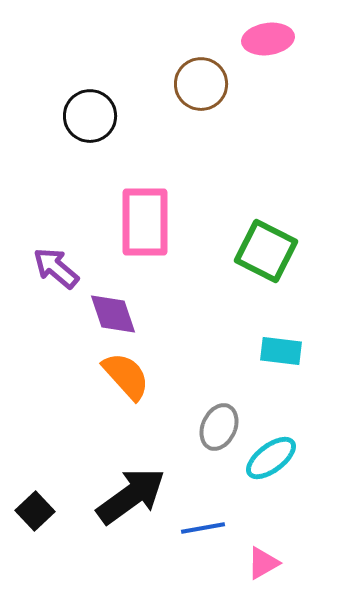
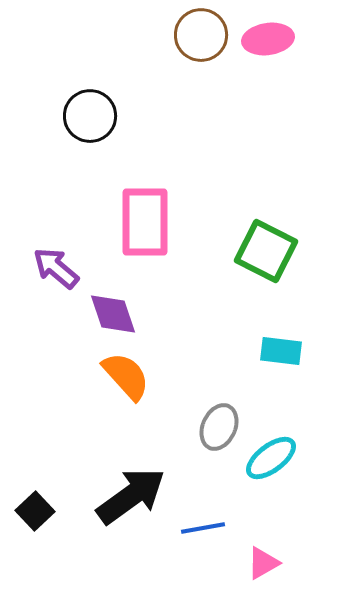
brown circle: moved 49 px up
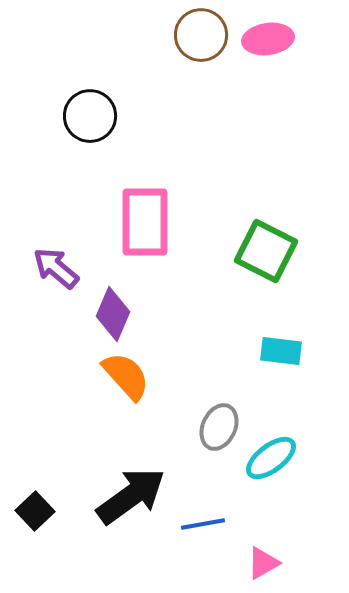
purple diamond: rotated 42 degrees clockwise
blue line: moved 4 px up
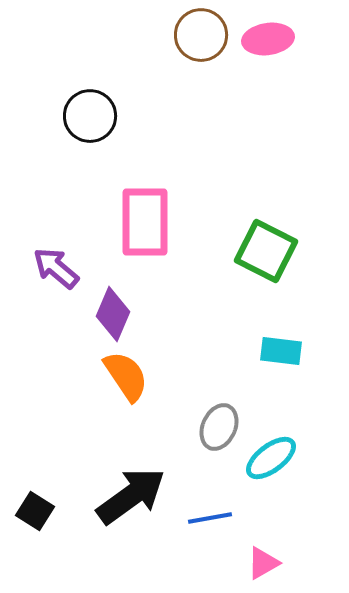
orange semicircle: rotated 8 degrees clockwise
black square: rotated 15 degrees counterclockwise
blue line: moved 7 px right, 6 px up
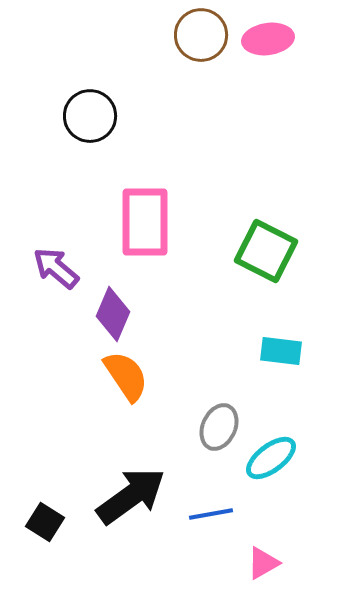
black square: moved 10 px right, 11 px down
blue line: moved 1 px right, 4 px up
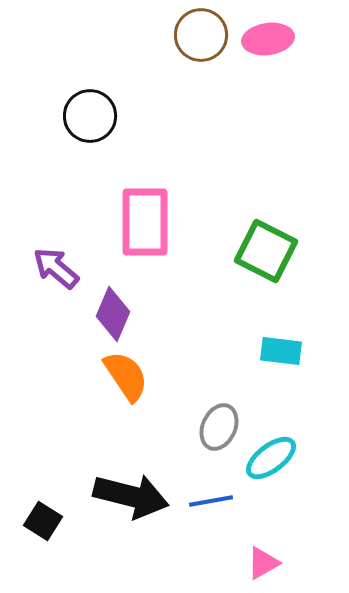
black arrow: rotated 50 degrees clockwise
blue line: moved 13 px up
black square: moved 2 px left, 1 px up
